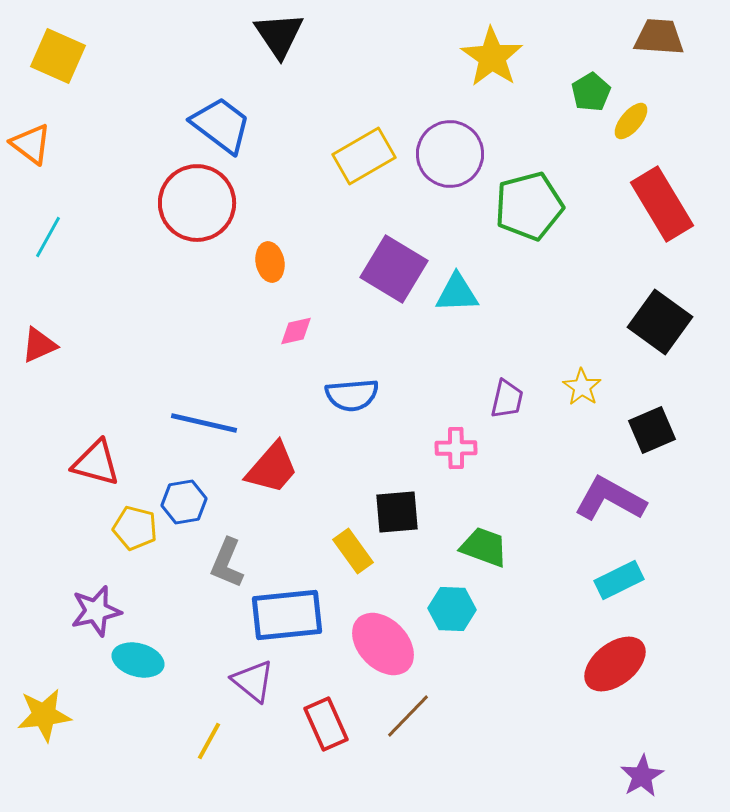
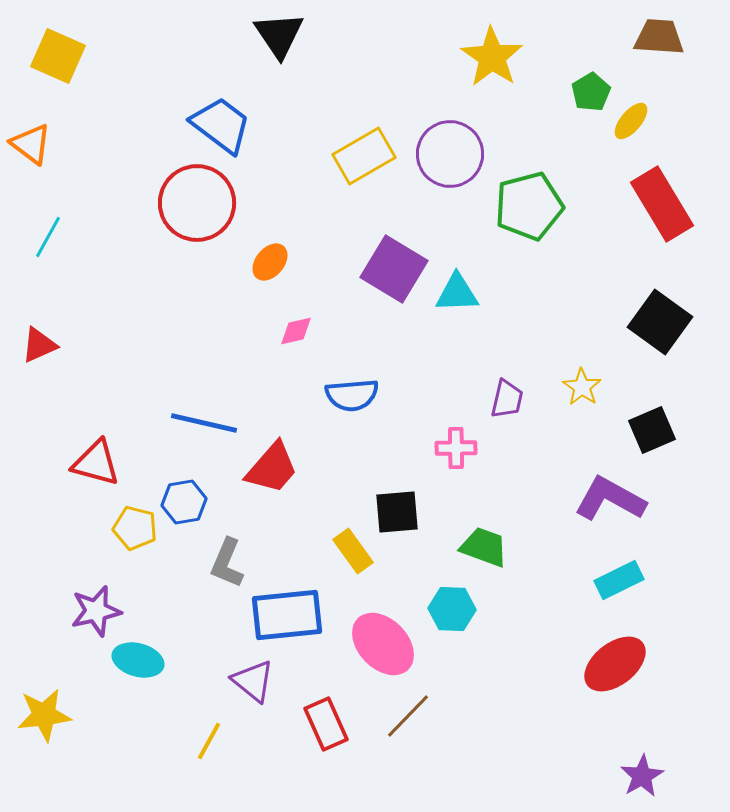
orange ellipse at (270, 262): rotated 51 degrees clockwise
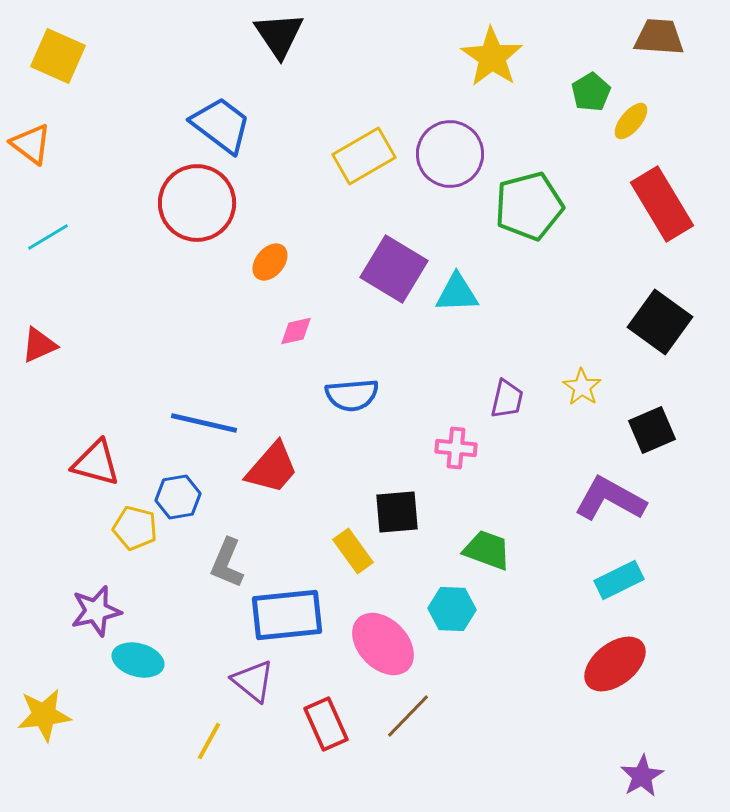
cyan line at (48, 237): rotated 30 degrees clockwise
pink cross at (456, 448): rotated 6 degrees clockwise
blue hexagon at (184, 502): moved 6 px left, 5 px up
green trapezoid at (484, 547): moved 3 px right, 3 px down
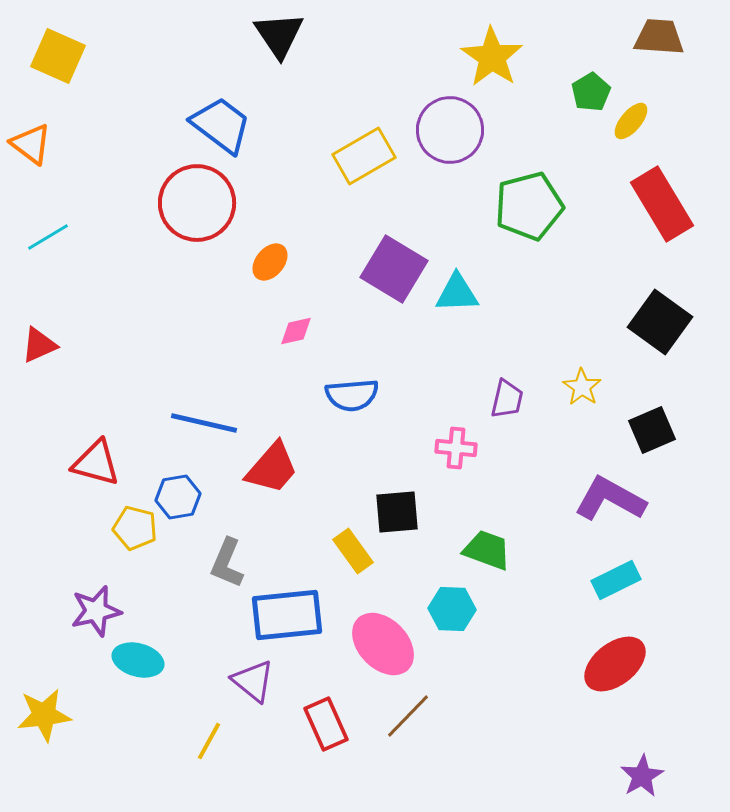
purple circle at (450, 154): moved 24 px up
cyan rectangle at (619, 580): moved 3 px left
